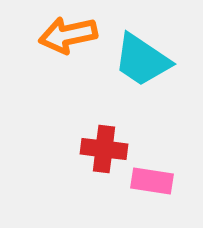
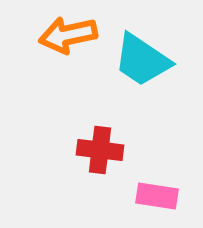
red cross: moved 4 px left, 1 px down
pink rectangle: moved 5 px right, 15 px down
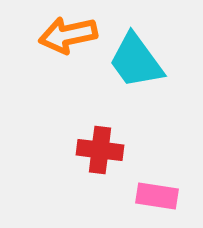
cyan trapezoid: moved 6 px left, 1 px down; rotated 20 degrees clockwise
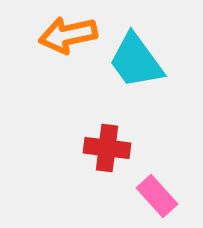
red cross: moved 7 px right, 2 px up
pink rectangle: rotated 39 degrees clockwise
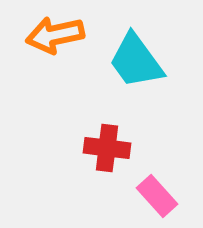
orange arrow: moved 13 px left
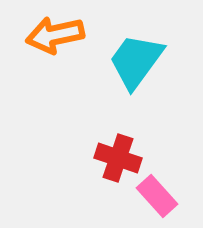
cyan trapezoid: rotated 72 degrees clockwise
red cross: moved 11 px right, 10 px down; rotated 12 degrees clockwise
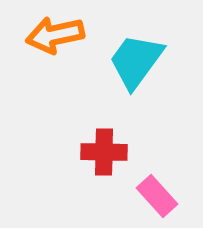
red cross: moved 14 px left, 6 px up; rotated 18 degrees counterclockwise
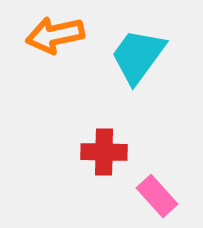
cyan trapezoid: moved 2 px right, 5 px up
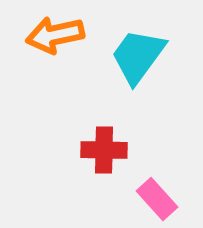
red cross: moved 2 px up
pink rectangle: moved 3 px down
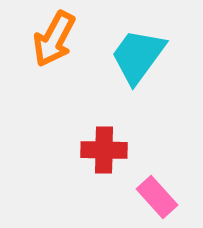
orange arrow: moved 1 px left, 4 px down; rotated 50 degrees counterclockwise
pink rectangle: moved 2 px up
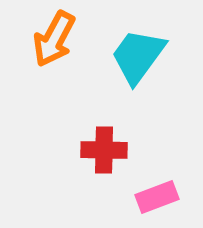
pink rectangle: rotated 69 degrees counterclockwise
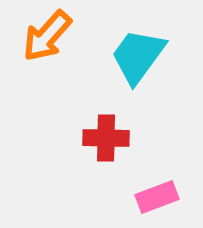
orange arrow: moved 7 px left, 3 px up; rotated 14 degrees clockwise
red cross: moved 2 px right, 12 px up
